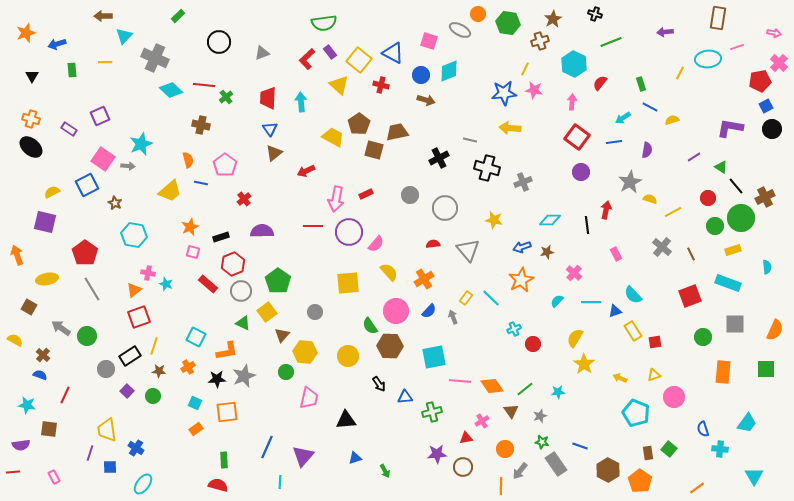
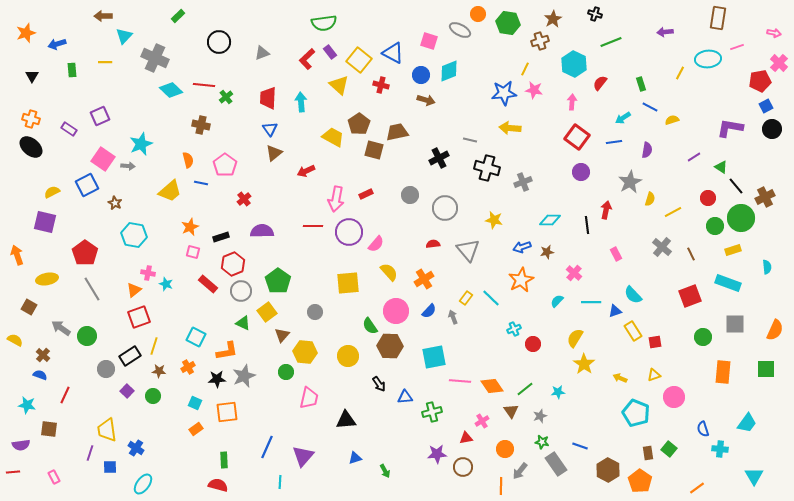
yellow semicircle at (650, 199): rotated 88 degrees clockwise
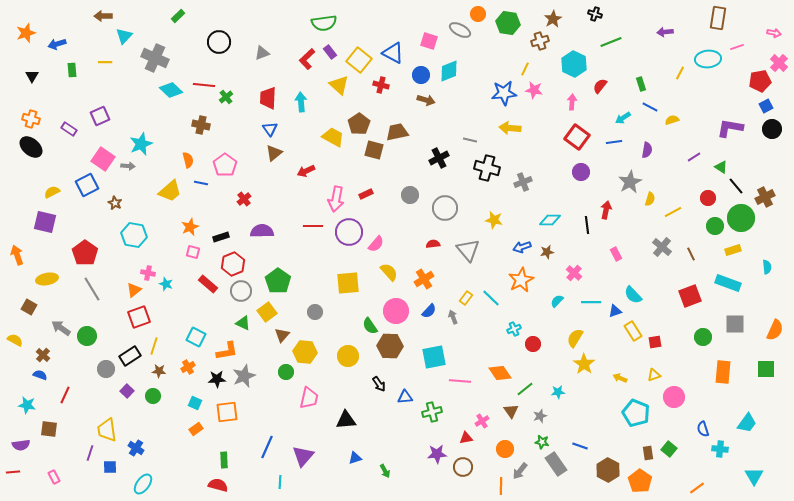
red semicircle at (600, 83): moved 3 px down
orange diamond at (492, 386): moved 8 px right, 13 px up
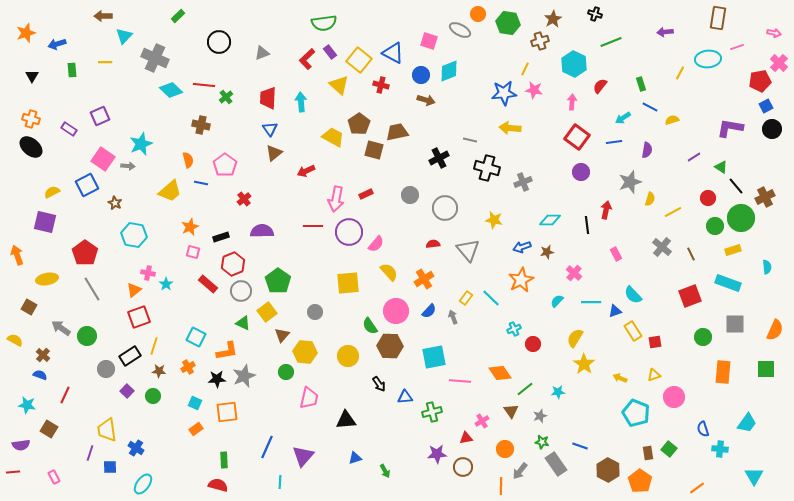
gray star at (630, 182): rotated 10 degrees clockwise
cyan star at (166, 284): rotated 16 degrees clockwise
brown square at (49, 429): rotated 24 degrees clockwise
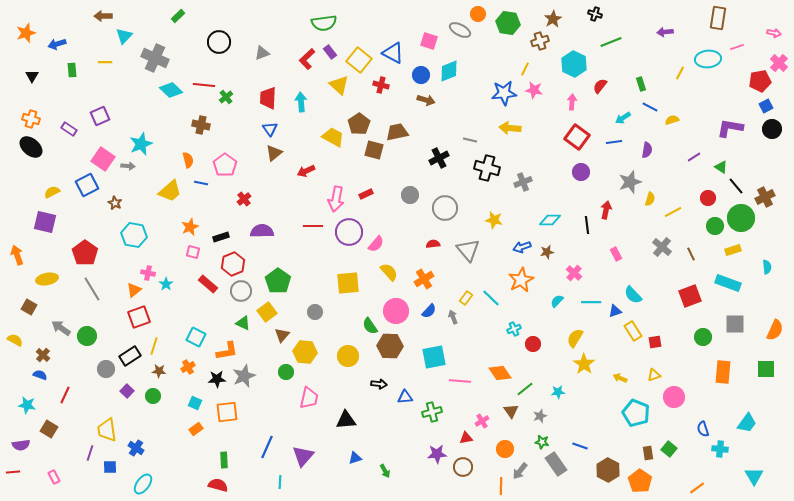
black arrow at (379, 384): rotated 49 degrees counterclockwise
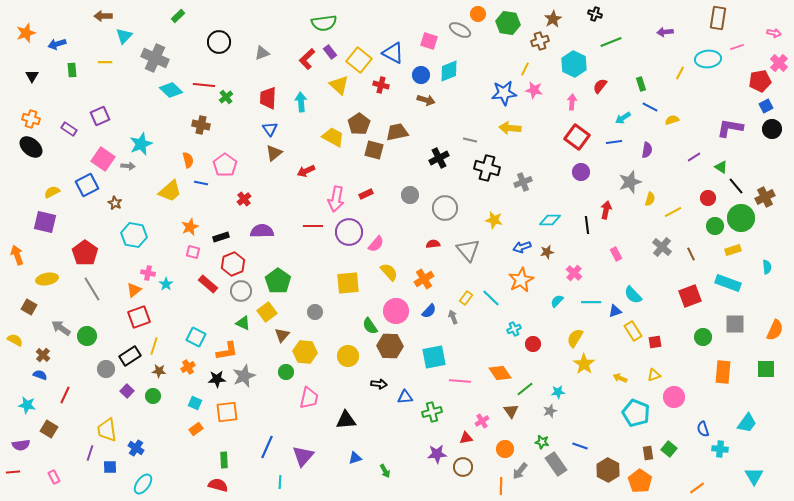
gray star at (540, 416): moved 10 px right, 5 px up
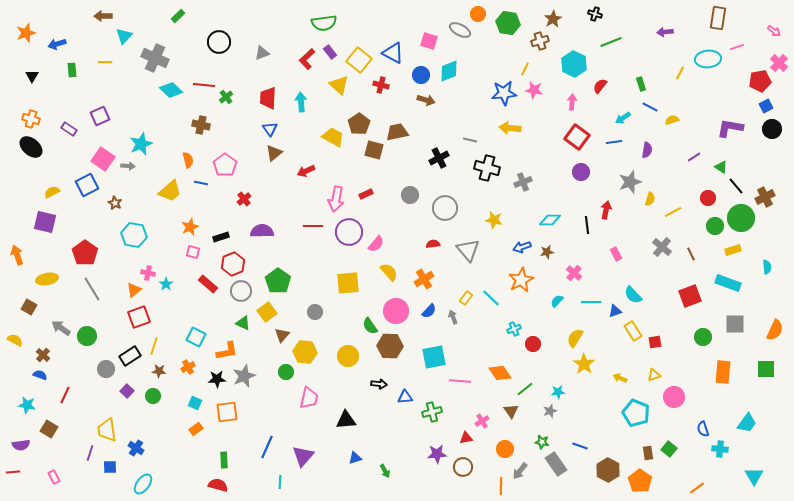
pink arrow at (774, 33): moved 2 px up; rotated 24 degrees clockwise
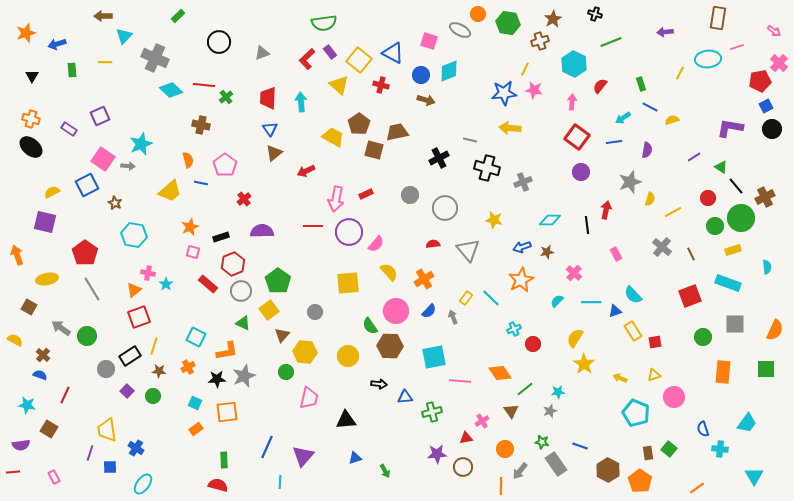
yellow square at (267, 312): moved 2 px right, 2 px up
